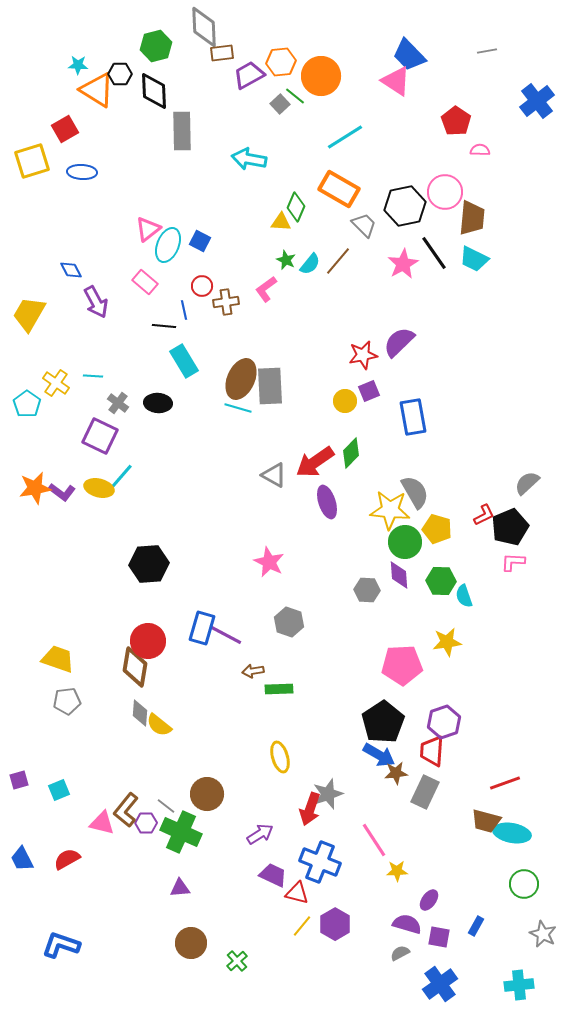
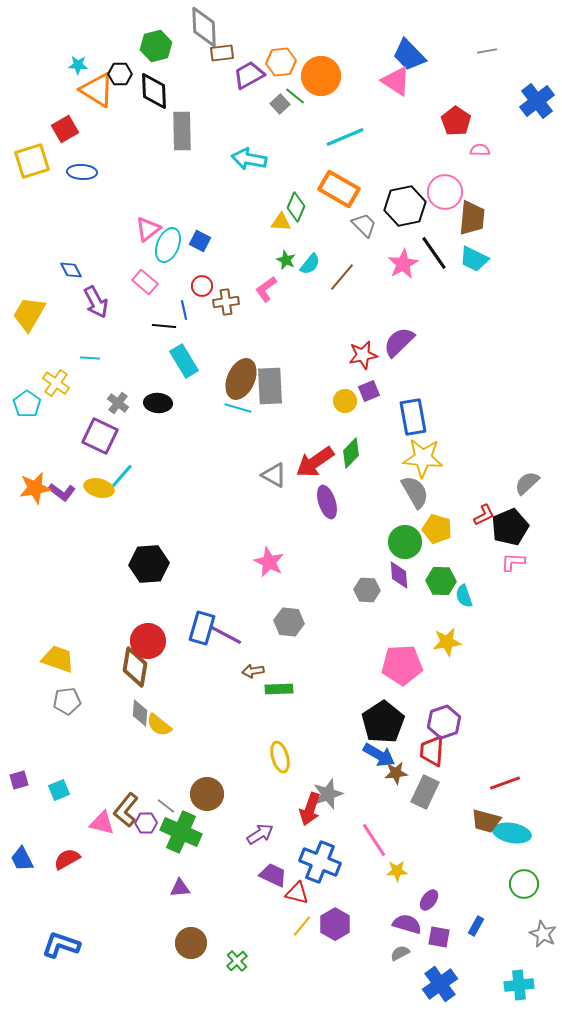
cyan line at (345, 137): rotated 9 degrees clockwise
brown line at (338, 261): moved 4 px right, 16 px down
cyan line at (93, 376): moved 3 px left, 18 px up
yellow star at (390, 510): moved 33 px right, 52 px up
gray hexagon at (289, 622): rotated 12 degrees counterclockwise
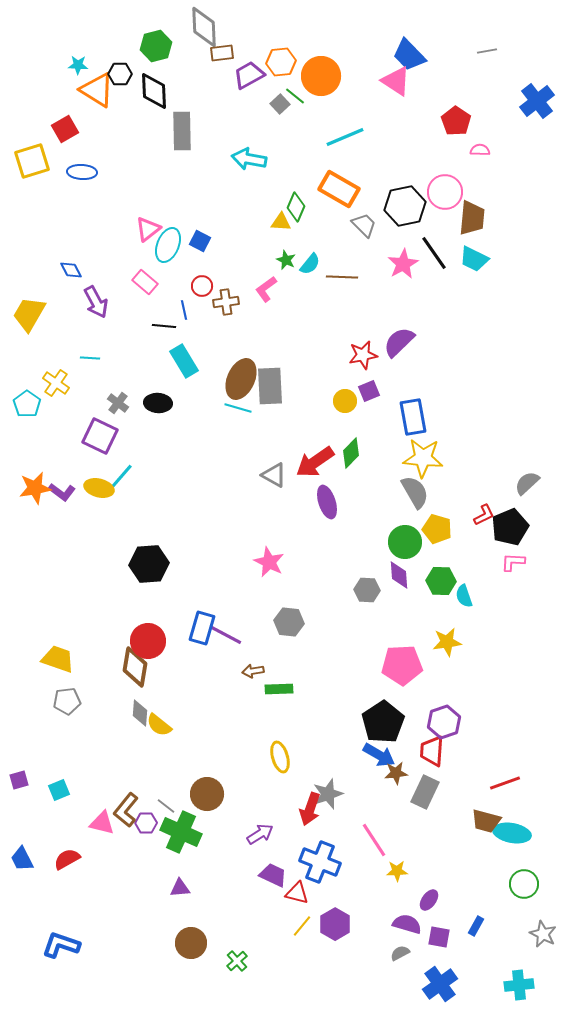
brown line at (342, 277): rotated 52 degrees clockwise
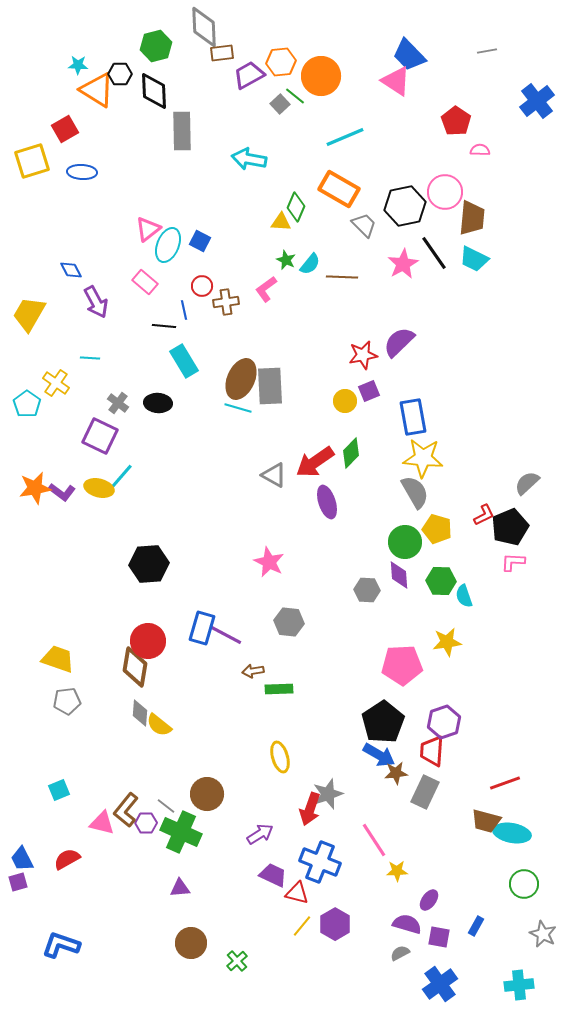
purple square at (19, 780): moved 1 px left, 102 px down
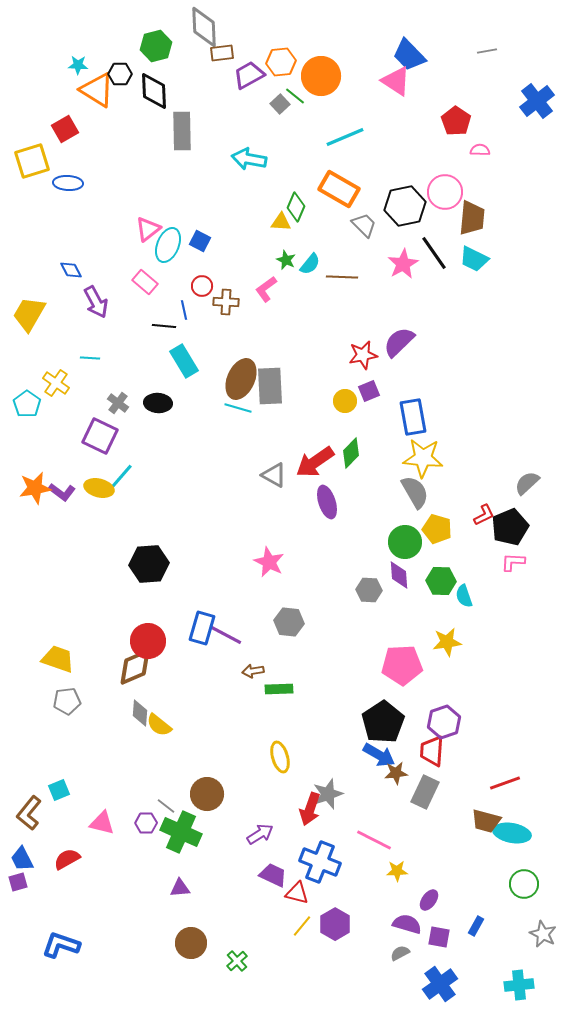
blue ellipse at (82, 172): moved 14 px left, 11 px down
brown cross at (226, 302): rotated 10 degrees clockwise
gray hexagon at (367, 590): moved 2 px right
brown diamond at (135, 667): rotated 57 degrees clockwise
brown L-shape at (126, 810): moved 97 px left, 3 px down
pink line at (374, 840): rotated 30 degrees counterclockwise
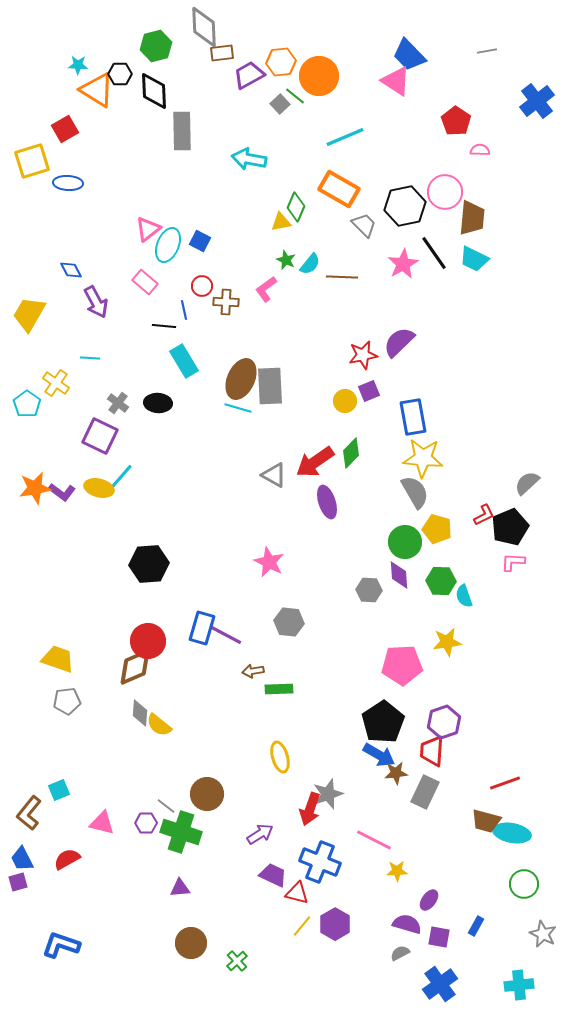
orange circle at (321, 76): moved 2 px left
yellow triangle at (281, 222): rotated 15 degrees counterclockwise
green cross at (181, 832): rotated 6 degrees counterclockwise
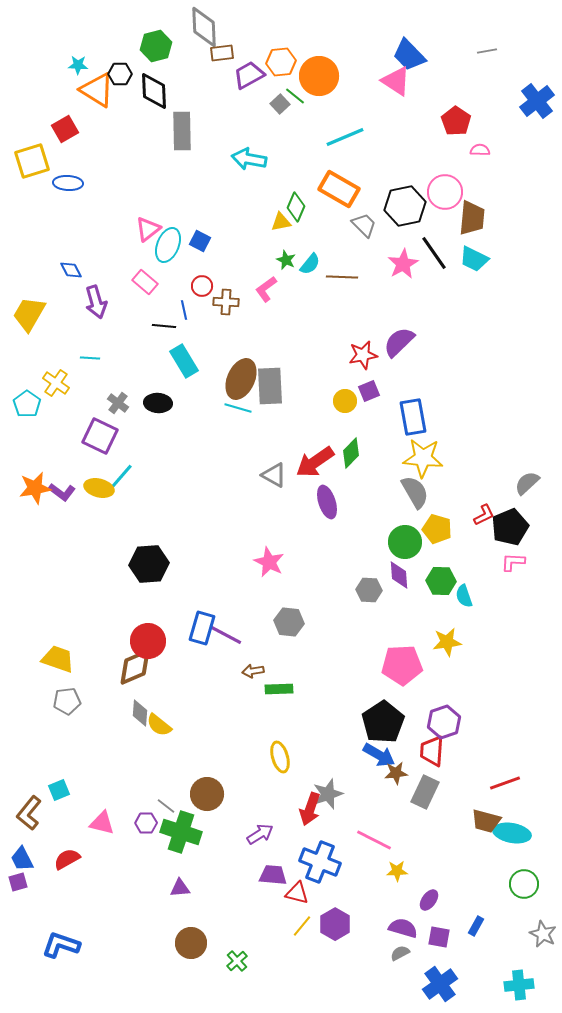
purple arrow at (96, 302): rotated 12 degrees clockwise
purple trapezoid at (273, 875): rotated 20 degrees counterclockwise
purple semicircle at (407, 924): moved 4 px left, 4 px down
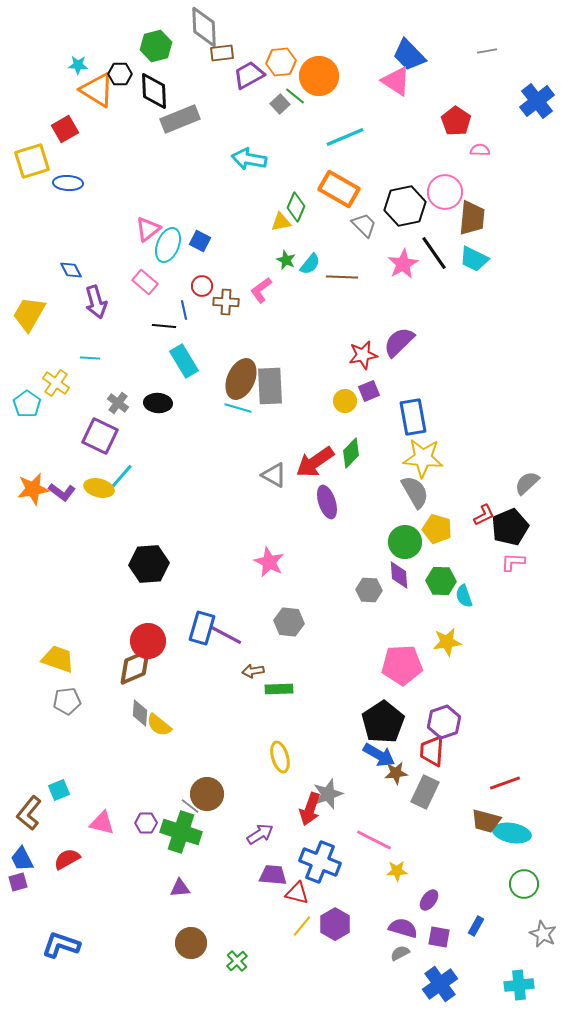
gray rectangle at (182, 131): moved 2 px left, 12 px up; rotated 69 degrees clockwise
pink L-shape at (266, 289): moved 5 px left, 1 px down
orange star at (35, 488): moved 2 px left, 1 px down
gray line at (166, 806): moved 24 px right
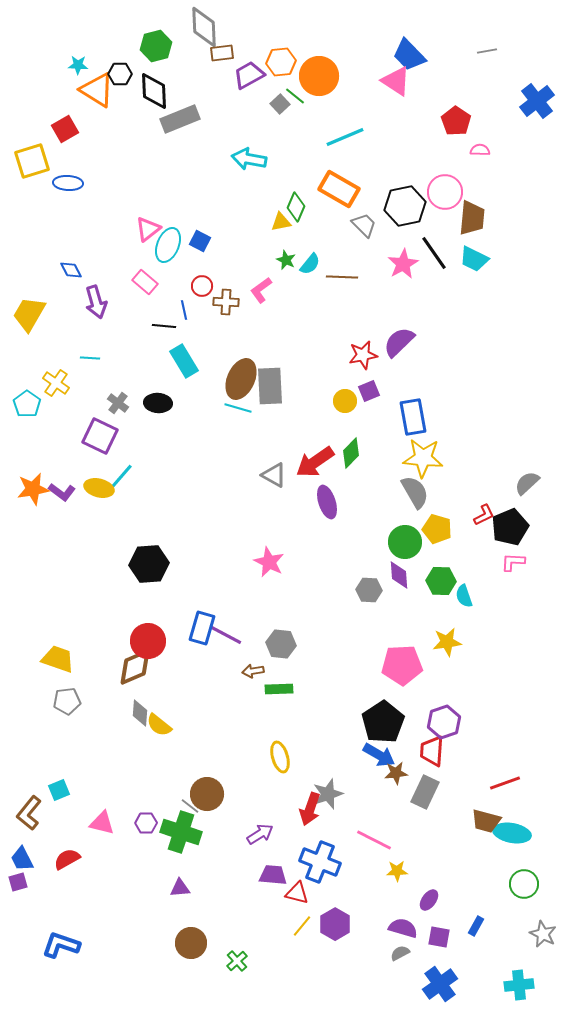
gray hexagon at (289, 622): moved 8 px left, 22 px down
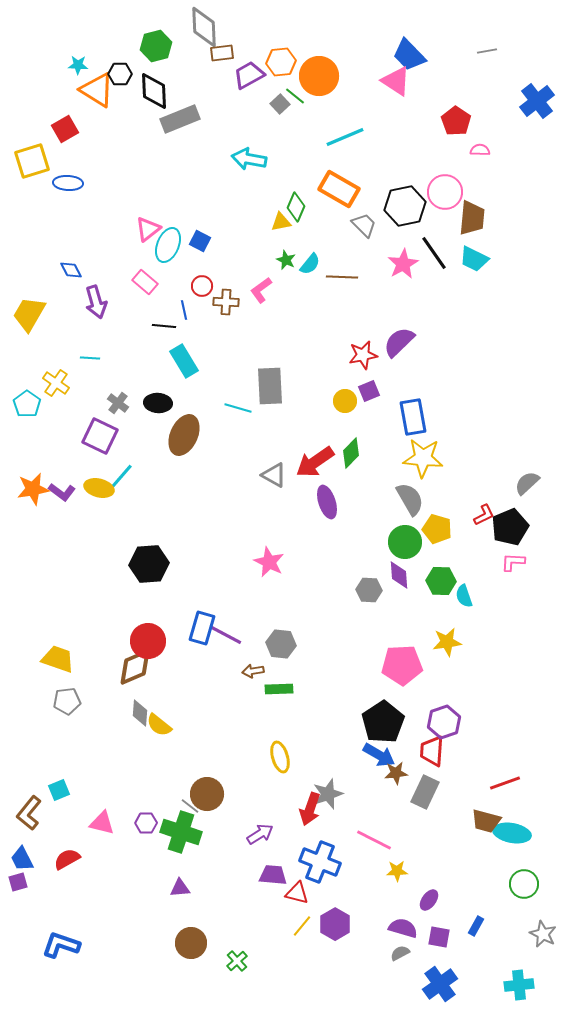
brown ellipse at (241, 379): moved 57 px left, 56 px down
gray semicircle at (415, 492): moved 5 px left, 7 px down
